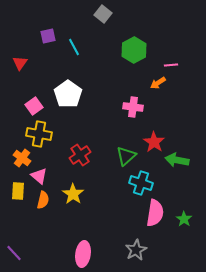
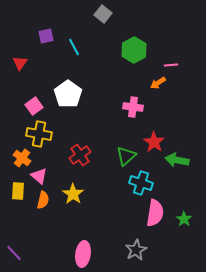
purple square: moved 2 px left
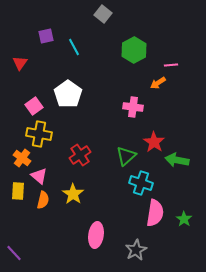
pink ellipse: moved 13 px right, 19 px up
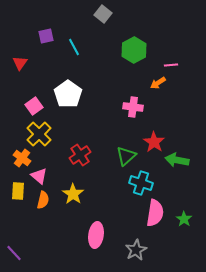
yellow cross: rotated 35 degrees clockwise
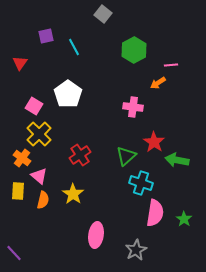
pink square: rotated 24 degrees counterclockwise
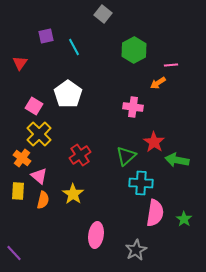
cyan cross: rotated 15 degrees counterclockwise
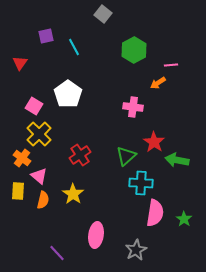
purple line: moved 43 px right
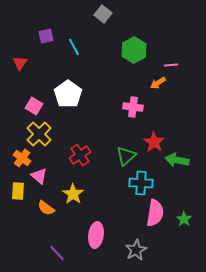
orange semicircle: moved 3 px right, 8 px down; rotated 114 degrees clockwise
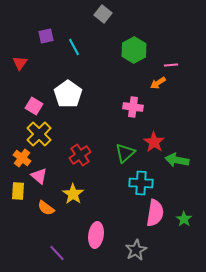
green triangle: moved 1 px left, 3 px up
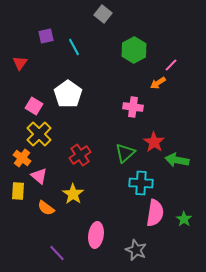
pink line: rotated 40 degrees counterclockwise
gray star: rotated 20 degrees counterclockwise
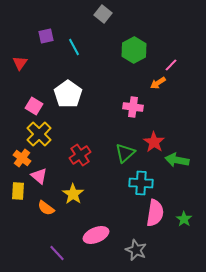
pink ellipse: rotated 60 degrees clockwise
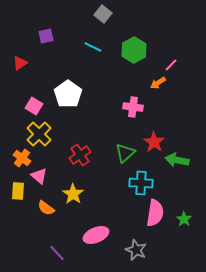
cyan line: moved 19 px right; rotated 36 degrees counterclockwise
red triangle: rotated 21 degrees clockwise
